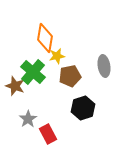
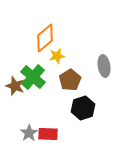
orange diamond: rotated 40 degrees clockwise
green cross: moved 5 px down
brown pentagon: moved 4 px down; rotated 20 degrees counterclockwise
gray star: moved 1 px right, 14 px down
red rectangle: rotated 60 degrees counterclockwise
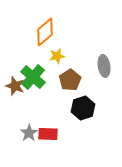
orange diamond: moved 6 px up
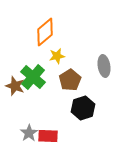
red rectangle: moved 2 px down
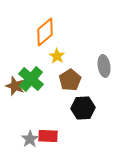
yellow star: rotated 28 degrees counterclockwise
green cross: moved 2 px left, 2 px down
black hexagon: rotated 15 degrees clockwise
gray star: moved 1 px right, 6 px down
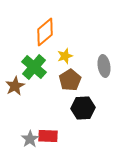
yellow star: moved 8 px right; rotated 21 degrees clockwise
green cross: moved 3 px right, 12 px up
brown star: rotated 24 degrees clockwise
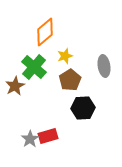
red rectangle: rotated 18 degrees counterclockwise
